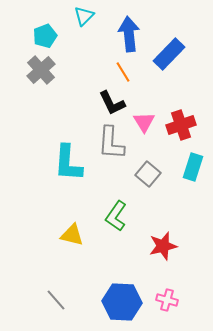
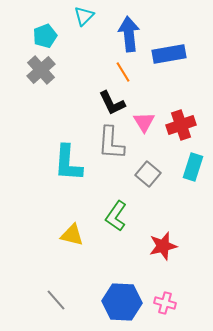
blue rectangle: rotated 36 degrees clockwise
pink cross: moved 2 px left, 3 px down
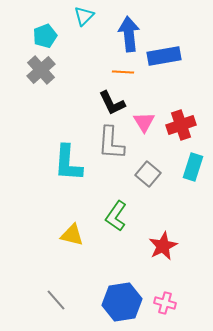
blue rectangle: moved 5 px left, 2 px down
orange line: rotated 55 degrees counterclockwise
red star: rotated 12 degrees counterclockwise
blue hexagon: rotated 12 degrees counterclockwise
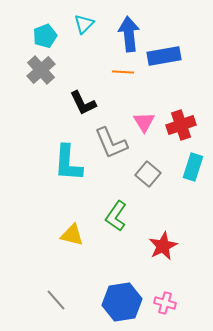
cyan triangle: moved 8 px down
black L-shape: moved 29 px left
gray L-shape: rotated 27 degrees counterclockwise
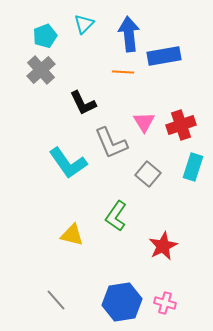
cyan L-shape: rotated 39 degrees counterclockwise
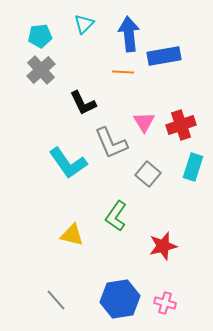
cyan pentagon: moved 5 px left; rotated 15 degrees clockwise
red star: rotated 12 degrees clockwise
blue hexagon: moved 2 px left, 3 px up
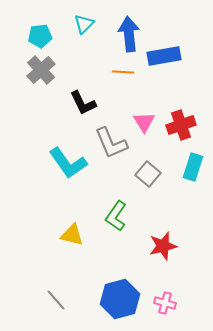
blue hexagon: rotated 6 degrees counterclockwise
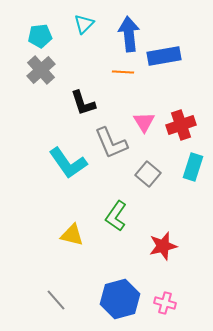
black L-shape: rotated 8 degrees clockwise
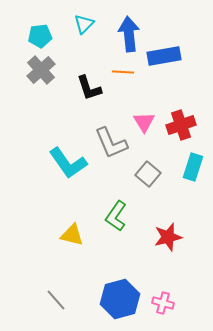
black L-shape: moved 6 px right, 15 px up
red star: moved 5 px right, 9 px up
pink cross: moved 2 px left
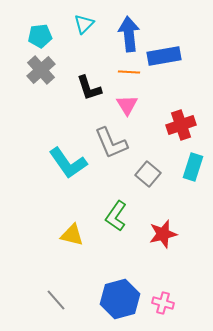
orange line: moved 6 px right
pink triangle: moved 17 px left, 17 px up
red star: moved 5 px left, 3 px up
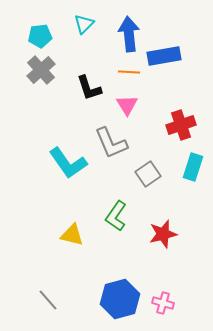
gray square: rotated 15 degrees clockwise
gray line: moved 8 px left
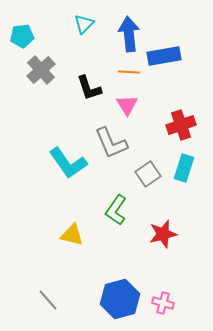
cyan pentagon: moved 18 px left
cyan rectangle: moved 9 px left, 1 px down
green L-shape: moved 6 px up
